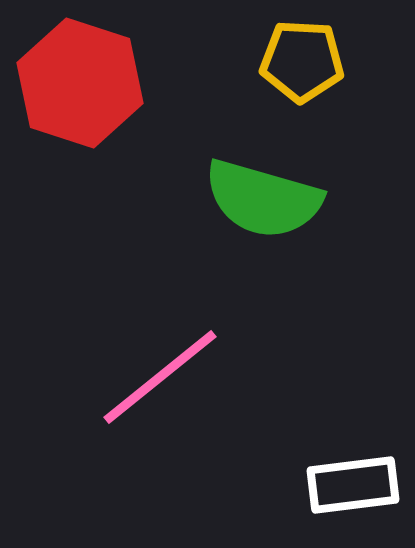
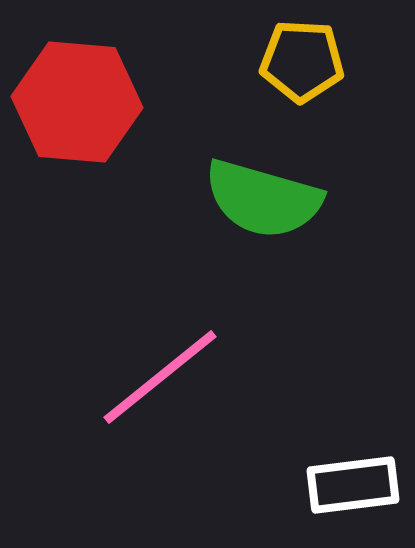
red hexagon: moved 3 px left, 19 px down; rotated 13 degrees counterclockwise
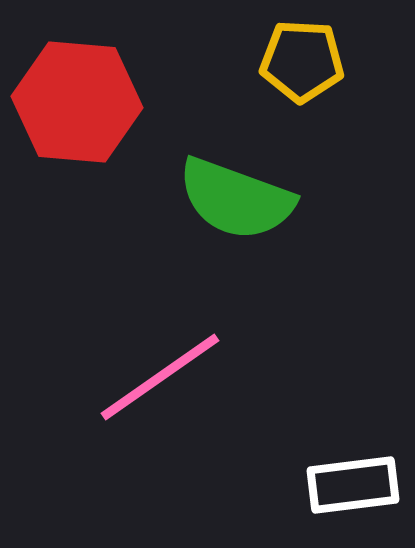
green semicircle: moved 27 px left; rotated 4 degrees clockwise
pink line: rotated 4 degrees clockwise
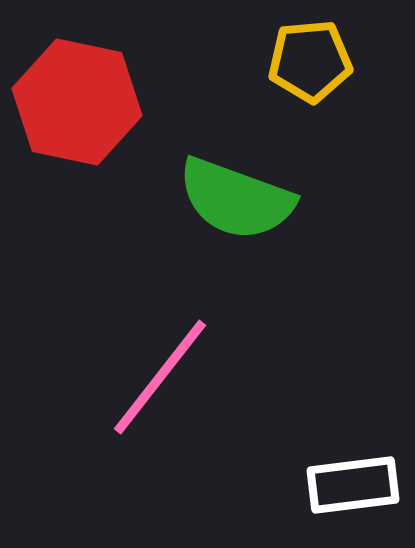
yellow pentagon: moved 8 px right; rotated 8 degrees counterclockwise
red hexagon: rotated 7 degrees clockwise
pink line: rotated 17 degrees counterclockwise
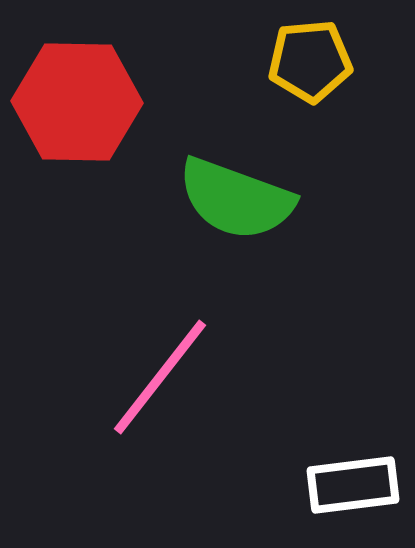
red hexagon: rotated 11 degrees counterclockwise
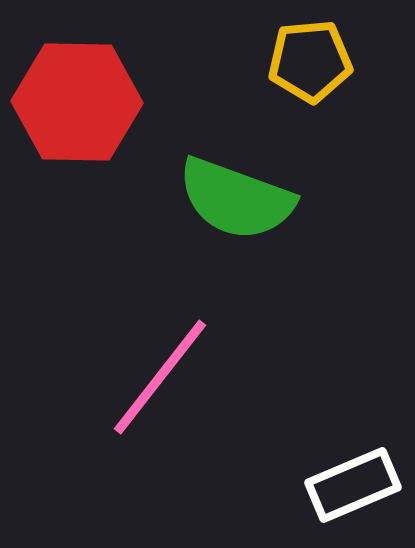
white rectangle: rotated 16 degrees counterclockwise
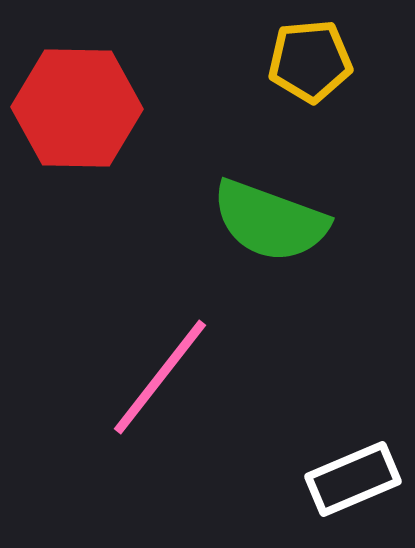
red hexagon: moved 6 px down
green semicircle: moved 34 px right, 22 px down
white rectangle: moved 6 px up
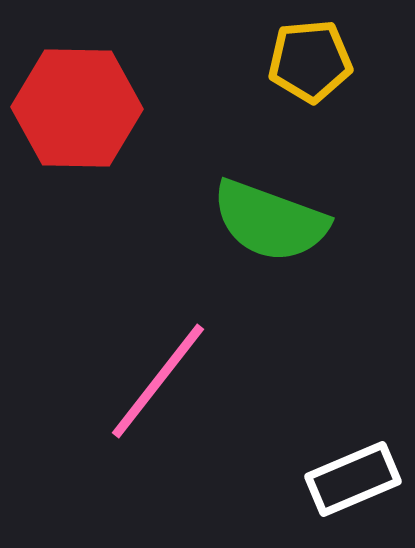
pink line: moved 2 px left, 4 px down
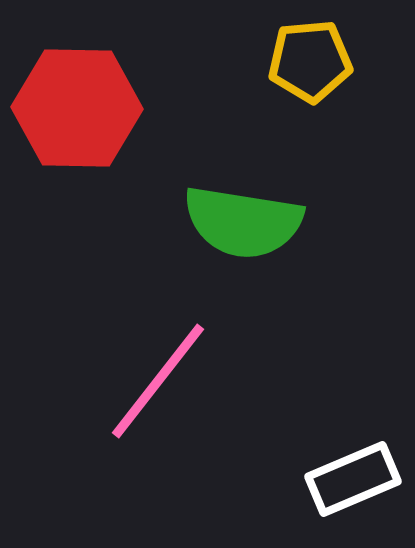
green semicircle: moved 27 px left, 1 px down; rotated 11 degrees counterclockwise
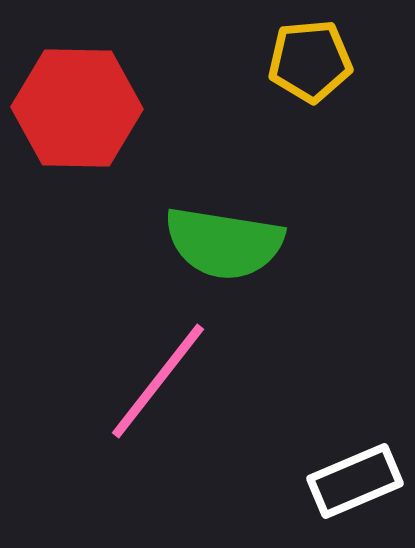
green semicircle: moved 19 px left, 21 px down
white rectangle: moved 2 px right, 2 px down
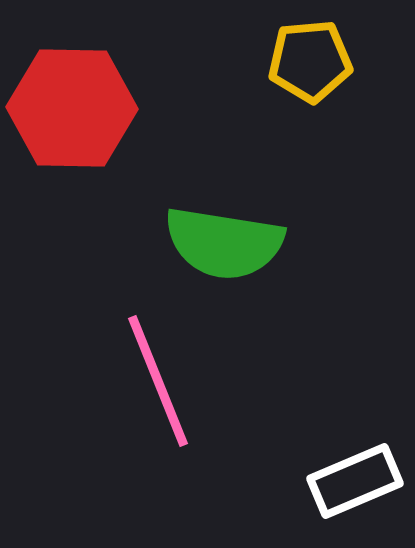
red hexagon: moved 5 px left
pink line: rotated 60 degrees counterclockwise
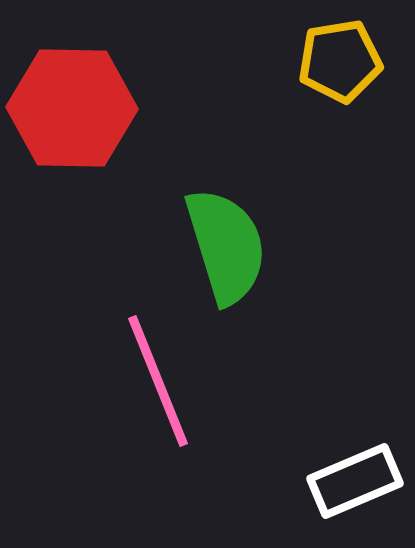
yellow pentagon: moved 30 px right; rotated 4 degrees counterclockwise
green semicircle: moved 2 px right, 3 px down; rotated 116 degrees counterclockwise
